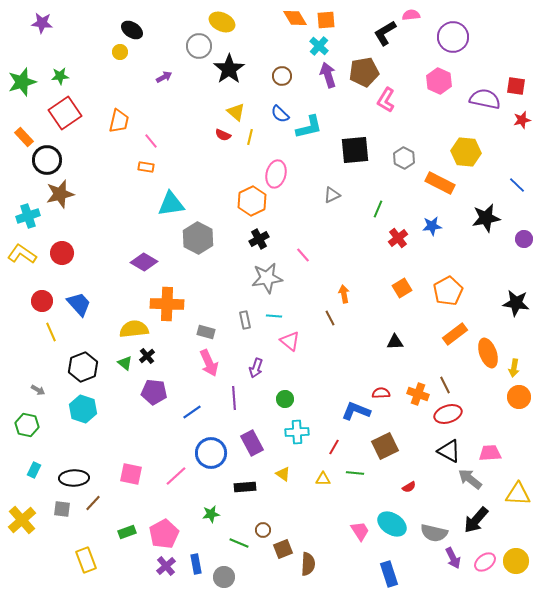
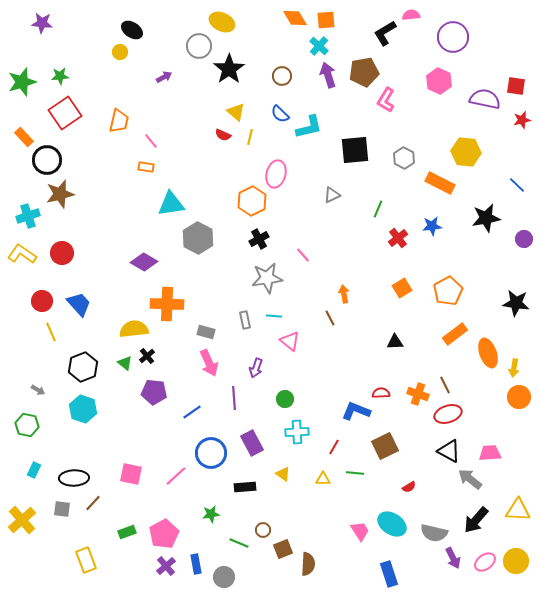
yellow triangle at (518, 494): moved 16 px down
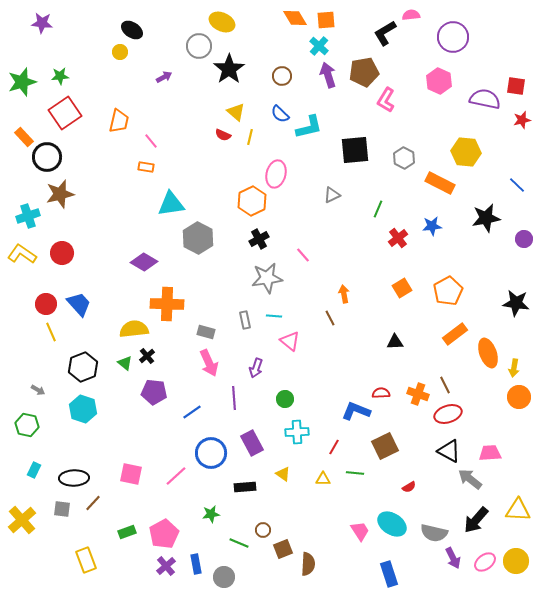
black circle at (47, 160): moved 3 px up
red circle at (42, 301): moved 4 px right, 3 px down
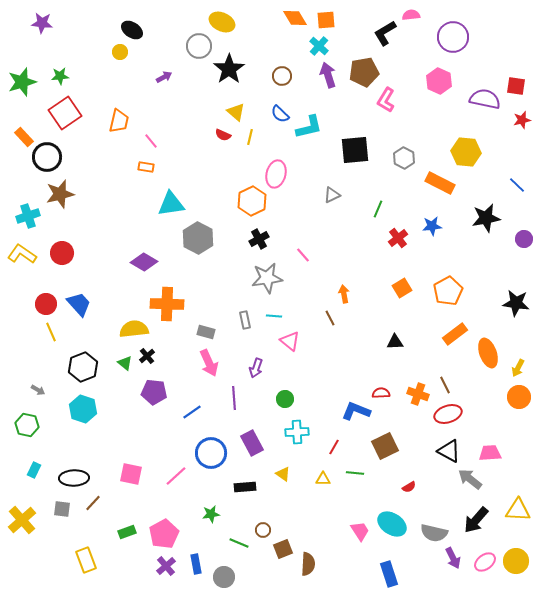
yellow arrow at (514, 368): moved 4 px right; rotated 18 degrees clockwise
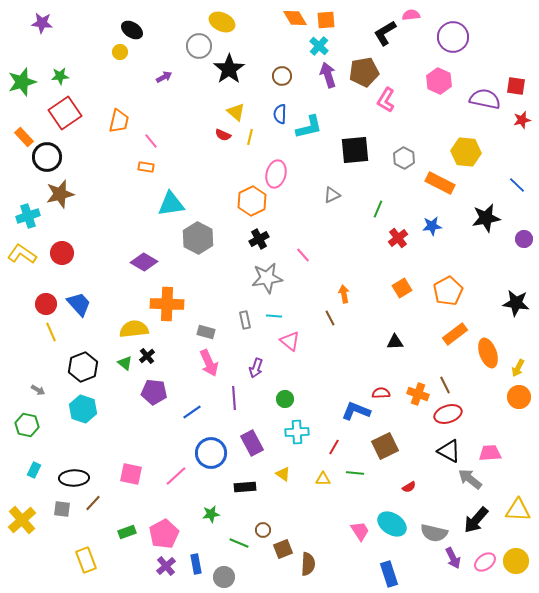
blue semicircle at (280, 114): rotated 48 degrees clockwise
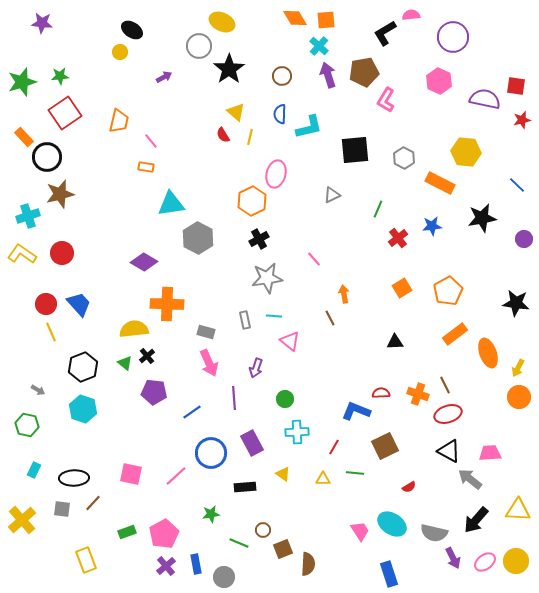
red semicircle at (223, 135): rotated 35 degrees clockwise
black star at (486, 218): moved 4 px left
pink line at (303, 255): moved 11 px right, 4 px down
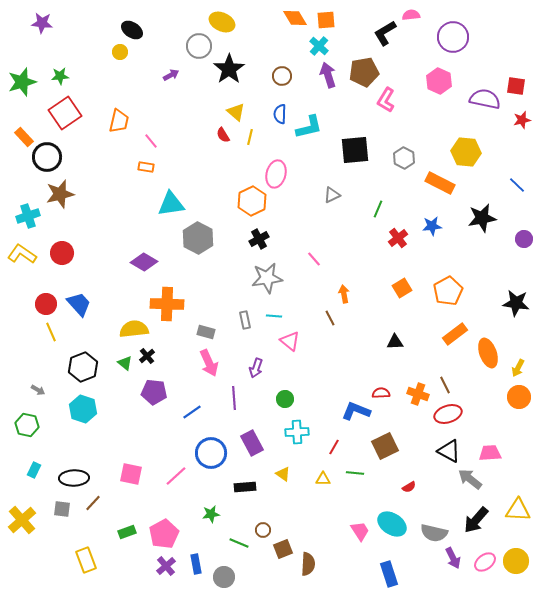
purple arrow at (164, 77): moved 7 px right, 2 px up
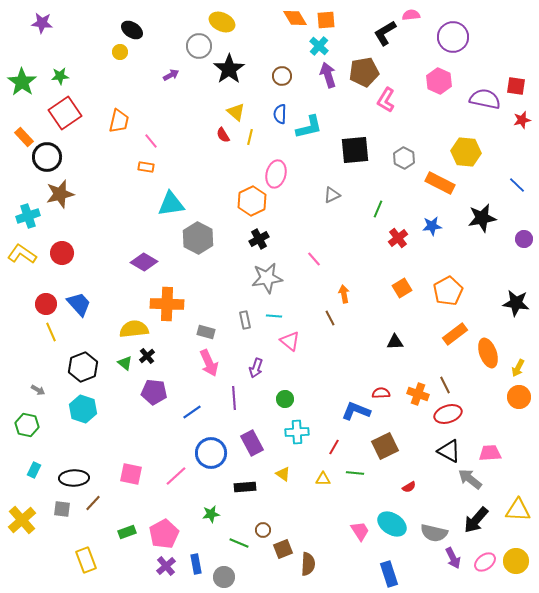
green star at (22, 82): rotated 20 degrees counterclockwise
